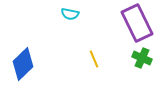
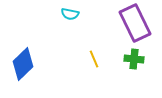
purple rectangle: moved 2 px left
green cross: moved 8 px left, 1 px down; rotated 18 degrees counterclockwise
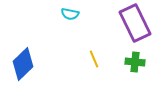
green cross: moved 1 px right, 3 px down
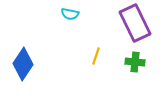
yellow line: moved 2 px right, 3 px up; rotated 42 degrees clockwise
blue diamond: rotated 12 degrees counterclockwise
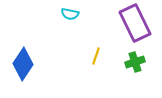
green cross: rotated 24 degrees counterclockwise
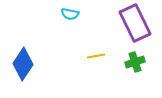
yellow line: rotated 60 degrees clockwise
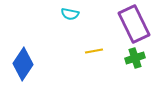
purple rectangle: moved 1 px left, 1 px down
yellow line: moved 2 px left, 5 px up
green cross: moved 4 px up
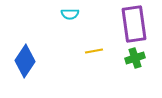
cyan semicircle: rotated 12 degrees counterclockwise
purple rectangle: rotated 18 degrees clockwise
blue diamond: moved 2 px right, 3 px up
